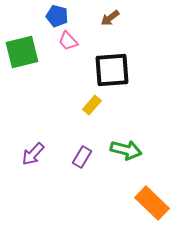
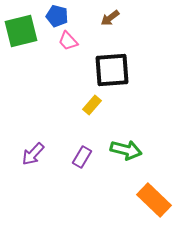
green square: moved 1 px left, 21 px up
orange rectangle: moved 2 px right, 3 px up
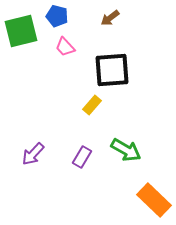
pink trapezoid: moved 3 px left, 6 px down
green arrow: rotated 16 degrees clockwise
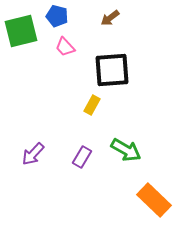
yellow rectangle: rotated 12 degrees counterclockwise
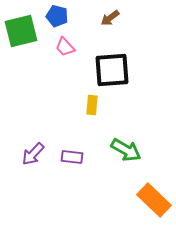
yellow rectangle: rotated 24 degrees counterclockwise
purple rectangle: moved 10 px left; rotated 65 degrees clockwise
